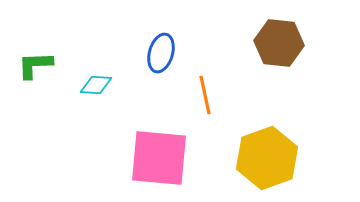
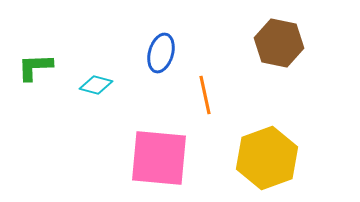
brown hexagon: rotated 6 degrees clockwise
green L-shape: moved 2 px down
cyan diamond: rotated 12 degrees clockwise
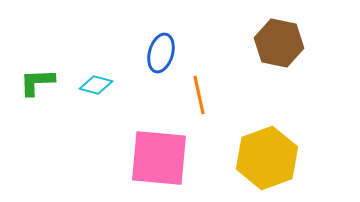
green L-shape: moved 2 px right, 15 px down
orange line: moved 6 px left
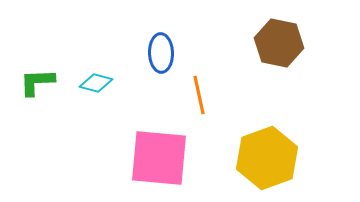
blue ellipse: rotated 18 degrees counterclockwise
cyan diamond: moved 2 px up
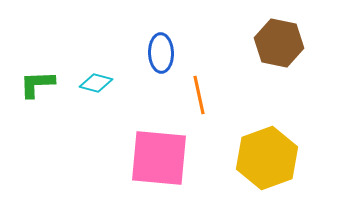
green L-shape: moved 2 px down
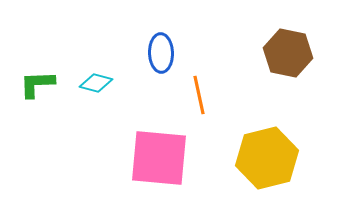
brown hexagon: moved 9 px right, 10 px down
yellow hexagon: rotated 6 degrees clockwise
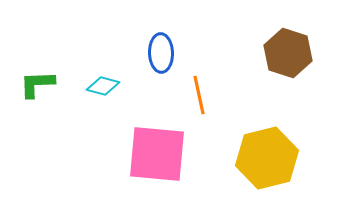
brown hexagon: rotated 6 degrees clockwise
cyan diamond: moved 7 px right, 3 px down
pink square: moved 2 px left, 4 px up
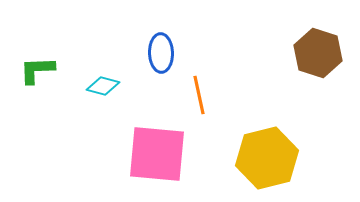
brown hexagon: moved 30 px right
green L-shape: moved 14 px up
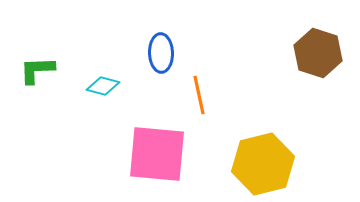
yellow hexagon: moved 4 px left, 6 px down
